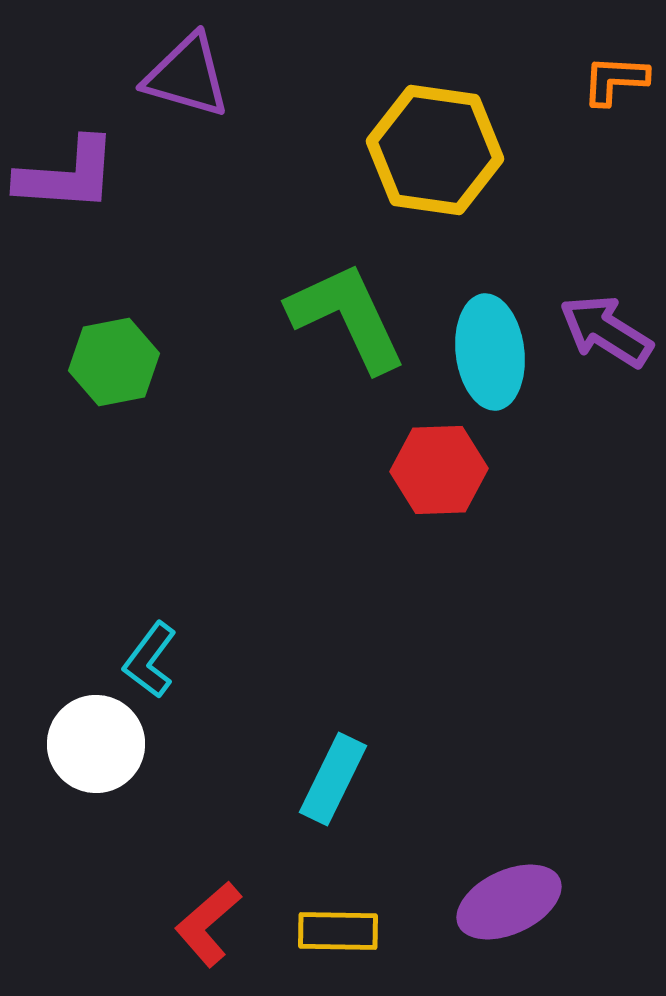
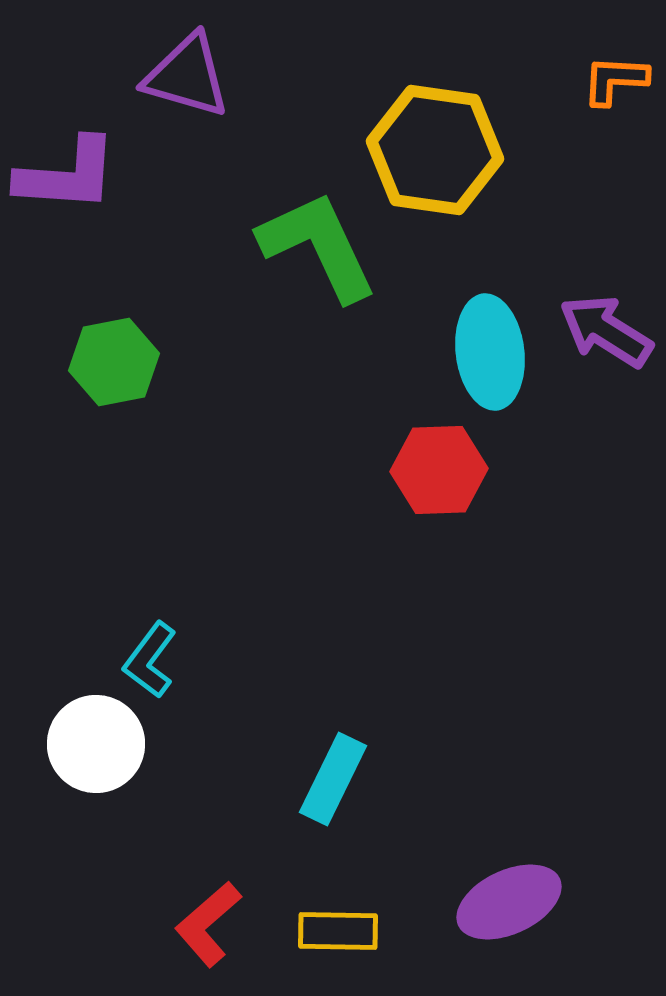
green L-shape: moved 29 px left, 71 px up
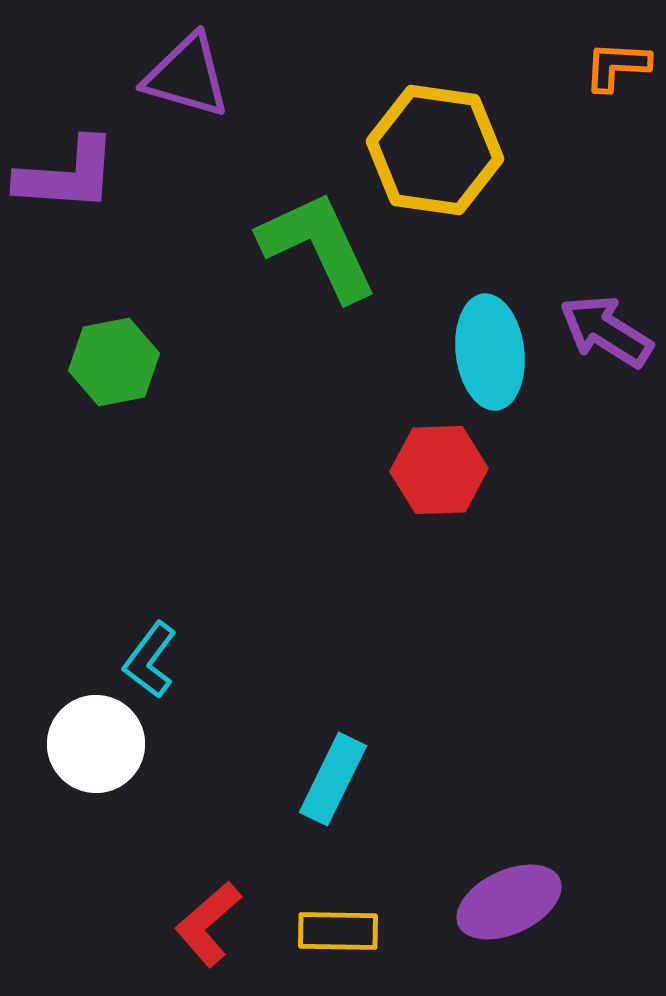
orange L-shape: moved 2 px right, 14 px up
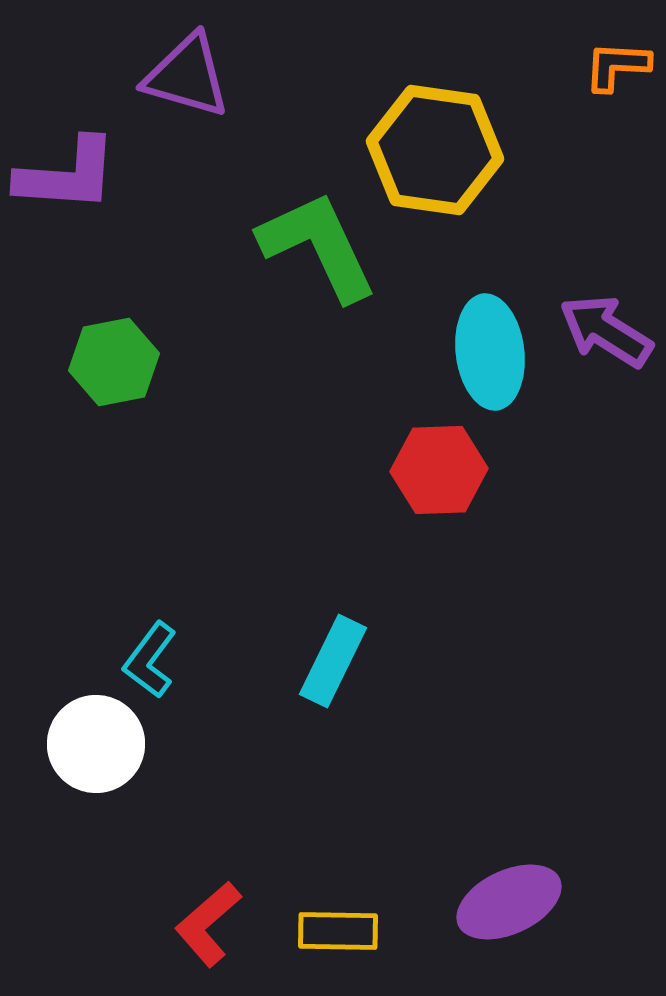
cyan rectangle: moved 118 px up
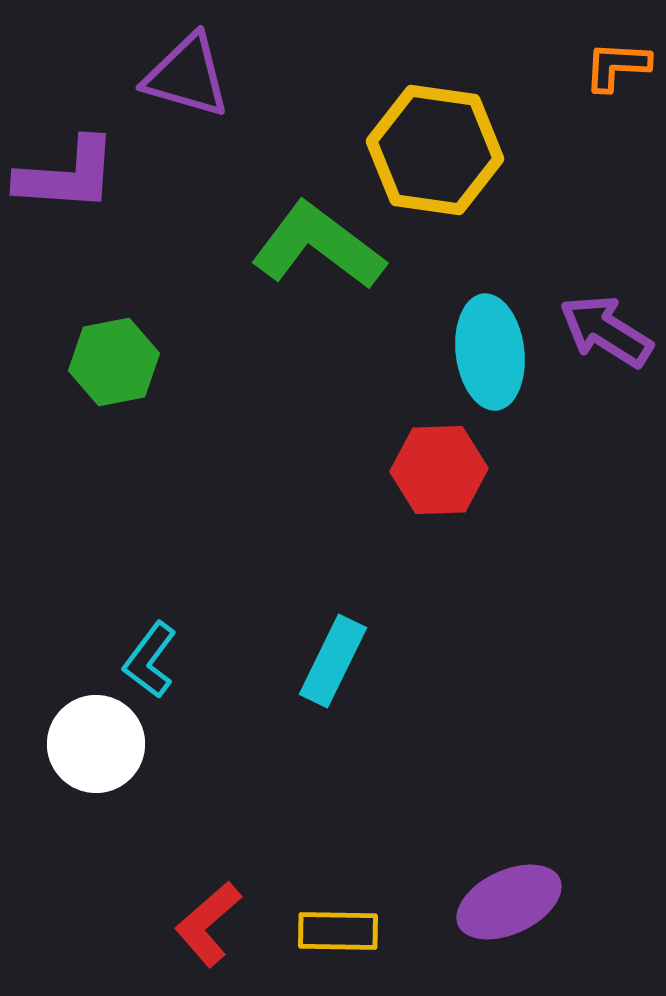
green L-shape: rotated 28 degrees counterclockwise
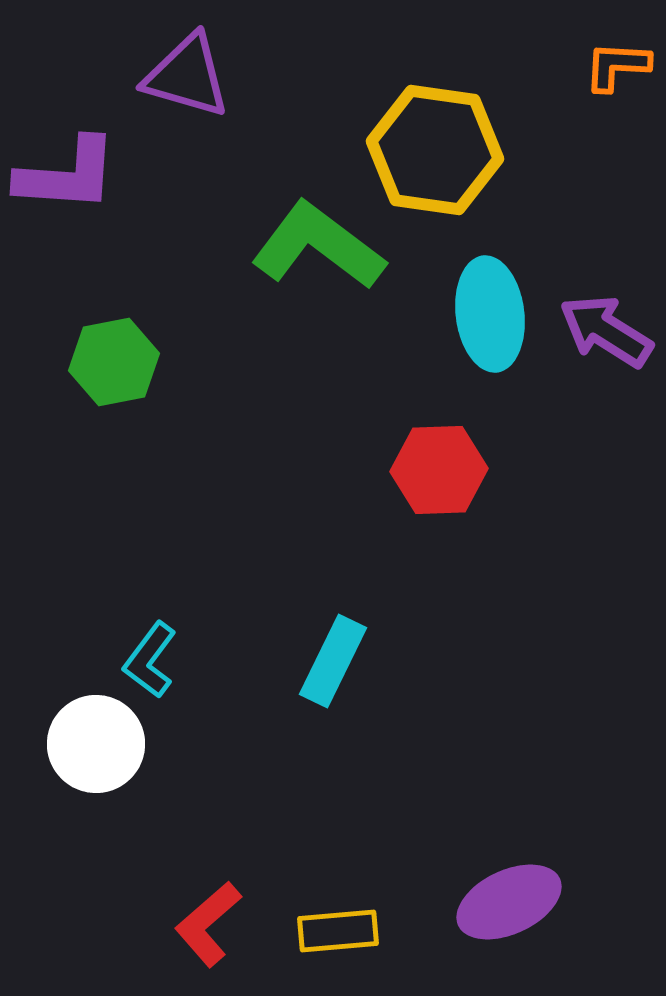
cyan ellipse: moved 38 px up
yellow rectangle: rotated 6 degrees counterclockwise
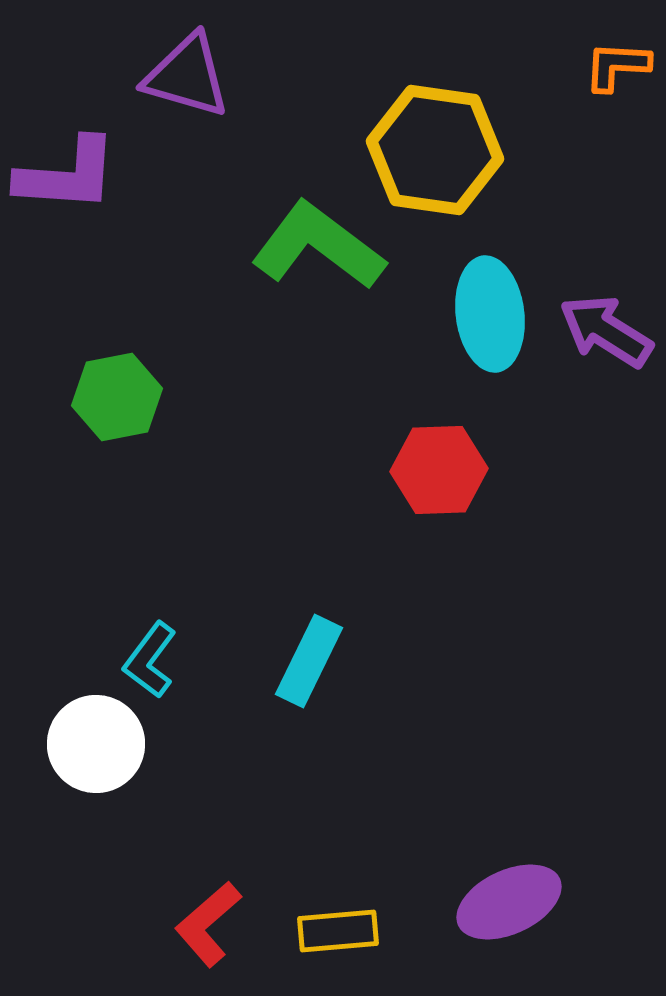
green hexagon: moved 3 px right, 35 px down
cyan rectangle: moved 24 px left
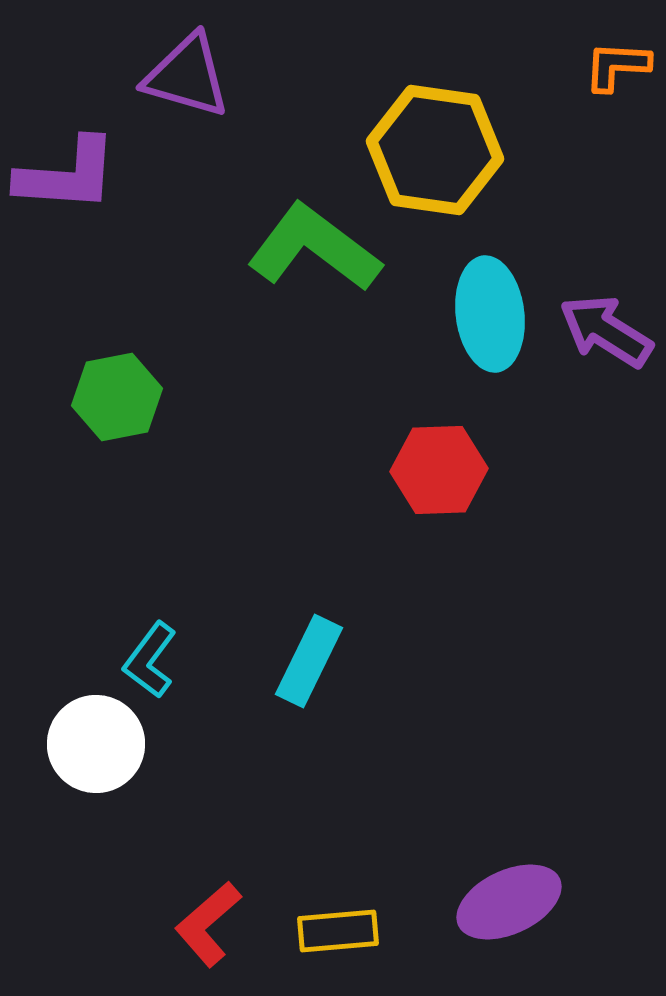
green L-shape: moved 4 px left, 2 px down
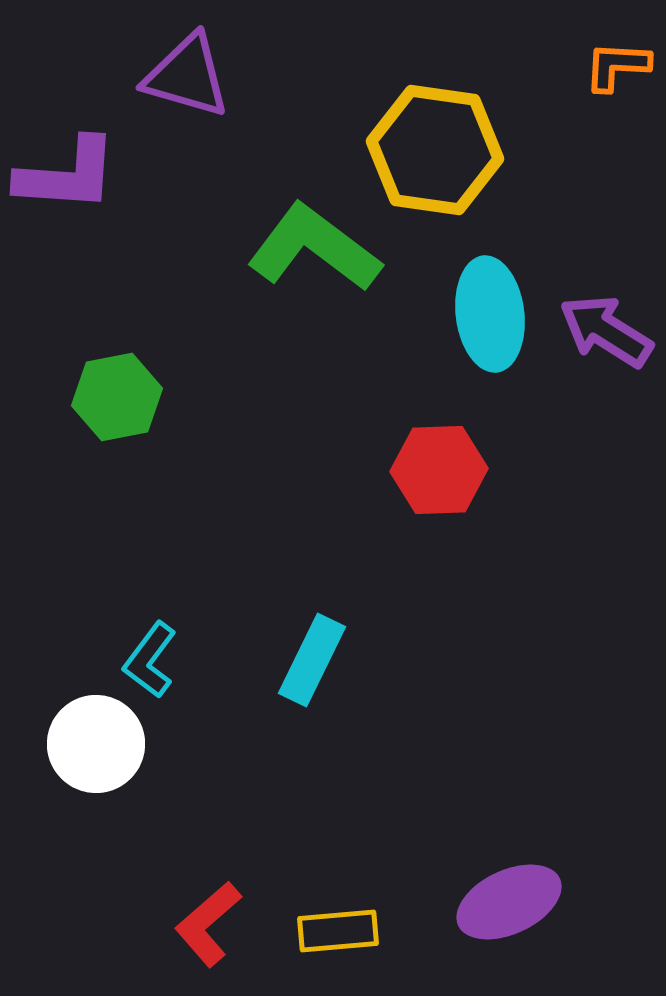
cyan rectangle: moved 3 px right, 1 px up
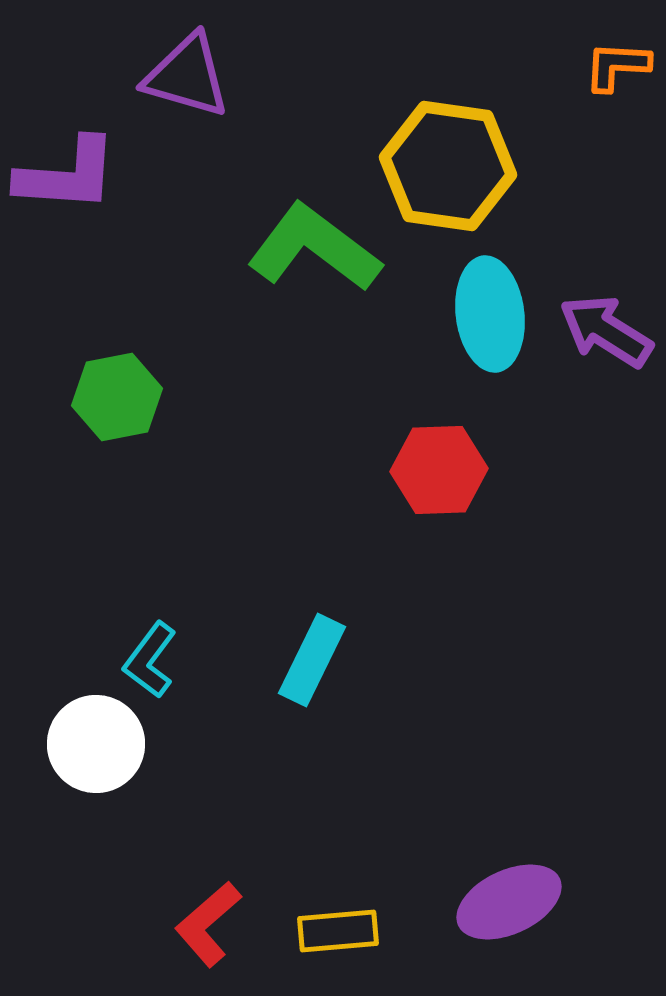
yellow hexagon: moved 13 px right, 16 px down
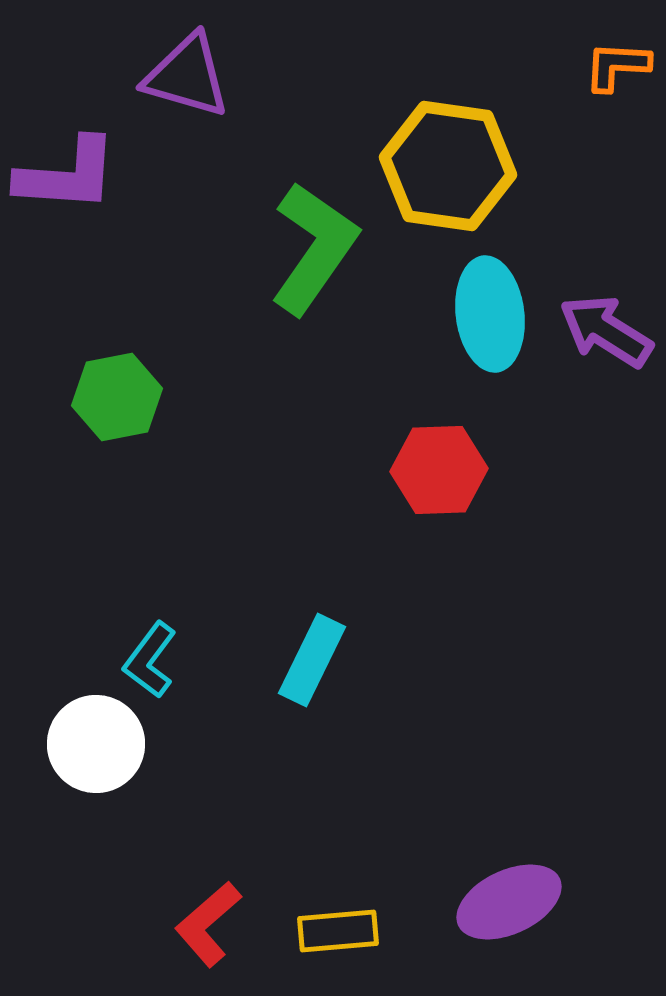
green L-shape: rotated 88 degrees clockwise
